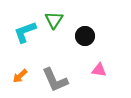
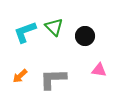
green triangle: moved 7 px down; rotated 18 degrees counterclockwise
gray L-shape: moved 2 px left, 1 px up; rotated 112 degrees clockwise
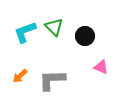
pink triangle: moved 2 px right, 3 px up; rotated 14 degrees clockwise
gray L-shape: moved 1 px left, 1 px down
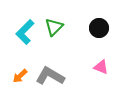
green triangle: rotated 30 degrees clockwise
cyan L-shape: rotated 25 degrees counterclockwise
black circle: moved 14 px right, 8 px up
gray L-shape: moved 2 px left, 4 px up; rotated 32 degrees clockwise
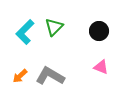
black circle: moved 3 px down
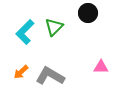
black circle: moved 11 px left, 18 px up
pink triangle: rotated 21 degrees counterclockwise
orange arrow: moved 1 px right, 4 px up
